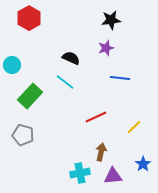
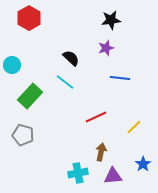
black semicircle: rotated 18 degrees clockwise
cyan cross: moved 2 px left
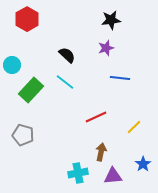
red hexagon: moved 2 px left, 1 px down
black semicircle: moved 4 px left, 3 px up
green rectangle: moved 1 px right, 6 px up
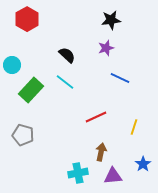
blue line: rotated 18 degrees clockwise
yellow line: rotated 28 degrees counterclockwise
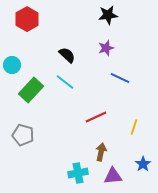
black star: moved 3 px left, 5 px up
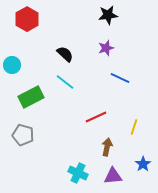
black semicircle: moved 2 px left, 1 px up
green rectangle: moved 7 px down; rotated 20 degrees clockwise
brown arrow: moved 6 px right, 5 px up
cyan cross: rotated 36 degrees clockwise
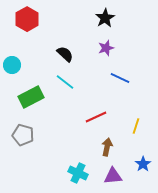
black star: moved 3 px left, 3 px down; rotated 24 degrees counterclockwise
yellow line: moved 2 px right, 1 px up
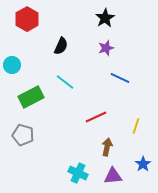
black semicircle: moved 4 px left, 8 px up; rotated 72 degrees clockwise
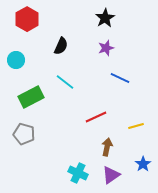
cyan circle: moved 4 px right, 5 px up
yellow line: rotated 56 degrees clockwise
gray pentagon: moved 1 px right, 1 px up
purple triangle: moved 2 px left, 1 px up; rotated 30 degrees counterclockwise
